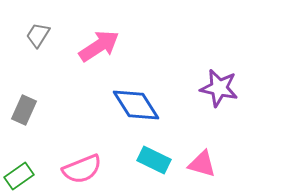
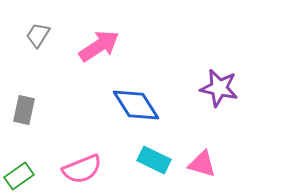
gray rectangle: rotated 12 degrees counterclockwise
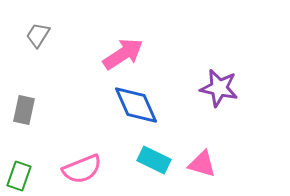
pink arrow: moved 24 px right, 8 px down
blue diamond: rotated 9 degrees clockwise
green rectangle: rotated 36 degrees counterclockwise
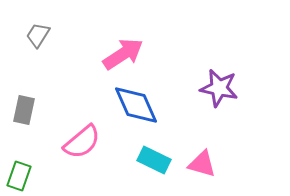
pink semicircle: moved 27 px up; rotated 18 degrees counterclockwise
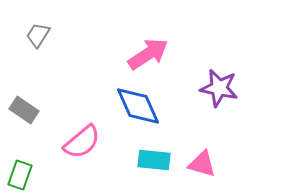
pink arrow: moved 25 px right
blue diamond: moved 2 px right, 1 px down
gray rectangle: rotated 68 degrees counterclockwise
cyan rectangle: rotated 20 degrees counterclockwise
green rectangle: moved 1 px right, 1 px up
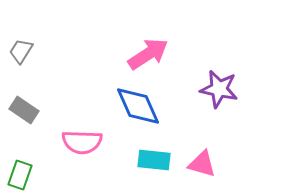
gray trapezoid: moved 17 px left, 16 px down
purple star: moved 1 px down
pink semicircle: rotated 42 degrees clockwise
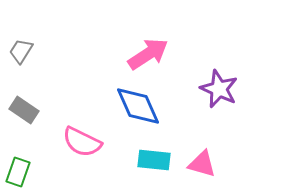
purple star: rotated 12 degrees clockwise
pink semicircle: rotated 24 degrees clockwise
green rectangle: moved 2 px left, 3 px up
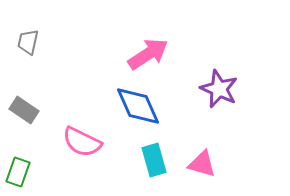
gray trapezoid: moved 7 px right, 9 px up; rotated 20 degrees counterclockwise
cyan rectangle: rotated 68 degrees clockwise
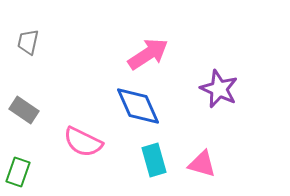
pink semicircle: moved 1 px right
